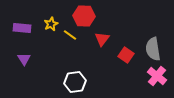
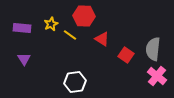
red triangle: rotated 35 degrees counterclockwise
gray semicircle: rotated 15 degrees clockwise
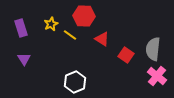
purple rectangle: moved 1 px left; rotated 66 degrees clockwise
white hexagon: rotated 15 degrees counterclockwise
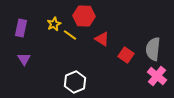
yellow star: moved 3 px right
purple rectangle: rotated 30 degrees clockwise
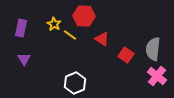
yellow star: rotated 16 degrees counterclockwise
white hexagon: moved 1 px down
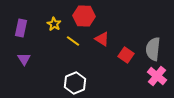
yellow line: moved 3 px right, 6 px down
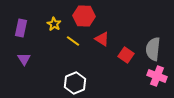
pink cross: rotated 18 degrees counterclockwise
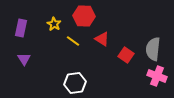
white hexagon: rotated 15 degrees clockwise
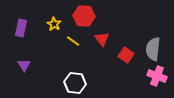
red triangle: rotated 21 degrees clockwise
purple triangle: moved 6 px down
white hexagon: rotated 15 degrees clockwise
